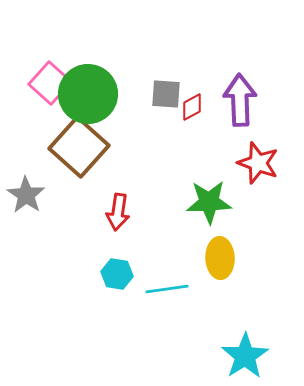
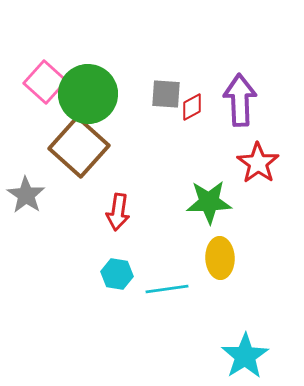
pink square: moved 5 px left, 1 px up
red star: rotated 15 degrees clockwise
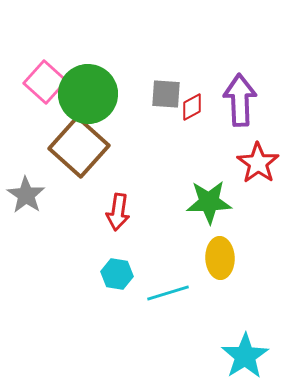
cyan line: moved 1 px right, 4 px down; rotated 9 degrees counterclockwise
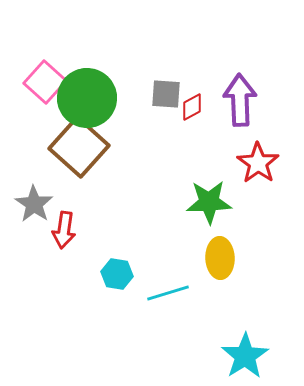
green circle: moved 1 px left, 4 px down
gray star: moved 8 px right, 9 px down
red arrow: moved 54 px left, 18 px down
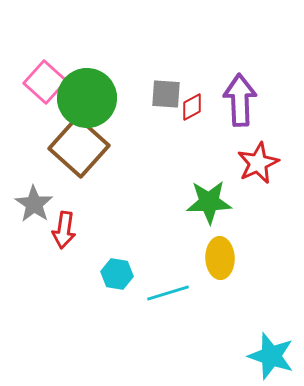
red star: rotated 12 degrees clockwise
cyan star: moved 26 px right; rotated 21 degrees counterclockwise
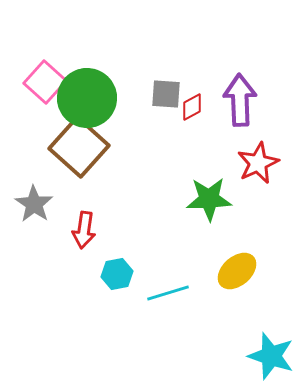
green star: moved 3 px up
red arrow: moved 20 px right
yellow ellipse: moved 17 px right, 13 px down; rotated 51 degrees clockwise
cyan hexagon: rotated 20 degrees counterclockwise
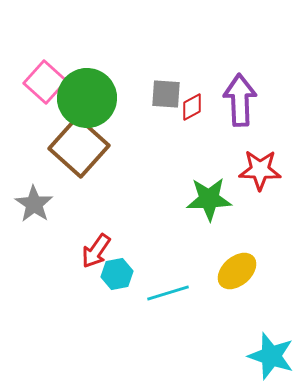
red star: moved 2 px right, 7 px down; rotated 27 degrees clockwise
red arrow: moved 12 px right, 21 px down; rotated 27 degrees clockwise
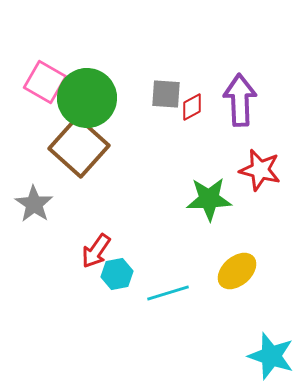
pink square: rotated 12 degrees counterclockwise
red star: rotated 12 degrees clockwise
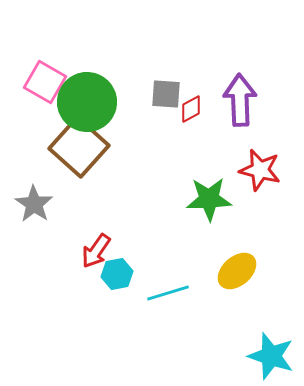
green circle: moved 4 px down
red diamond: moved 1 px left, 2 px down
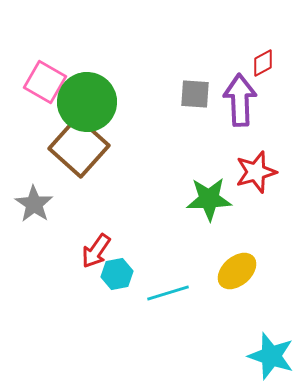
gray square: moved 29 px right
red diamond: moved 72 px right, 46 px up
red star: moved 4 px left, 2 px down; rotated 30 degrees counterclockwise
